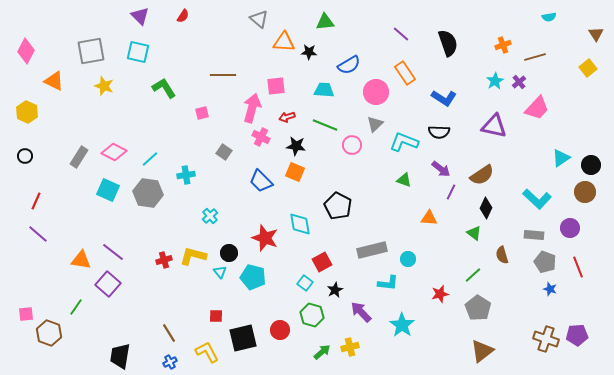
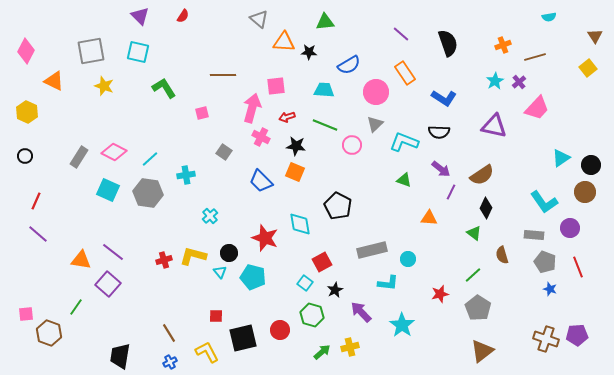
brown triangle at (596, 34): moved 1 px left, 2 px down
cyan L-shape at (537, 199): moved 7 px right, 3 px down; rotated 12 degrees clockwise
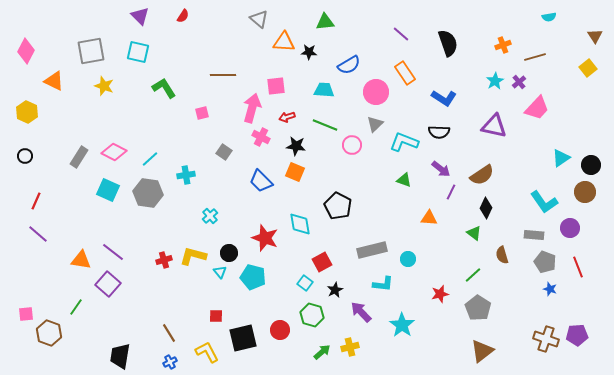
cyan L-shape at (388, 283): moved 5 px left, 1 px down
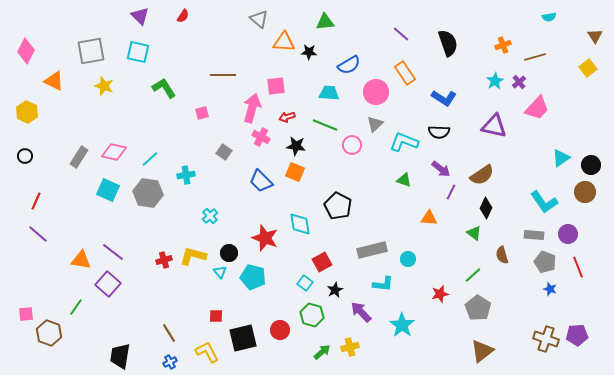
cyan trapezoid at (324, 90): moved 5 px right, 3 px down
pink diamond at (114, 152): rotated 15 degrees counterclockwise
purple circle at (570, 228): moved 2 px left, 6 px down
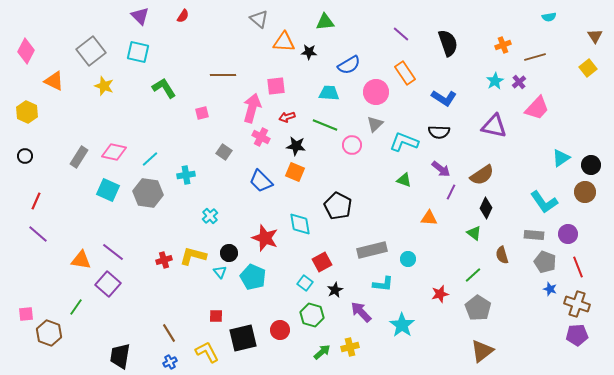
gray square at (91, 51): rotated 28 degrees counterclockwise
cyan pentagon at (253, 277): rotated 10 degrees clockwise
brown cross at (546, 339): moved 31 px right, 35 px up
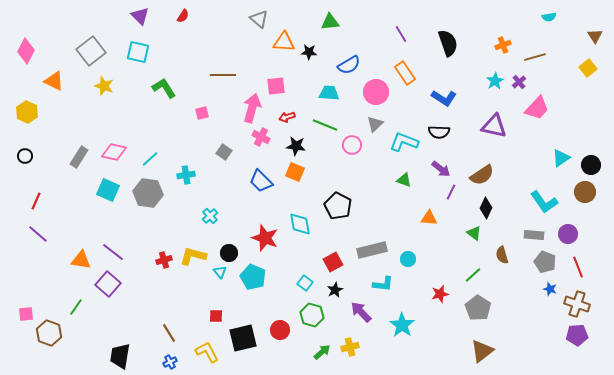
green triangle at (325, 22): moved 5 px right
purple line at (401, 34): rotated 18 degrees clockwise
red square at (322, 262): moved 11 px right
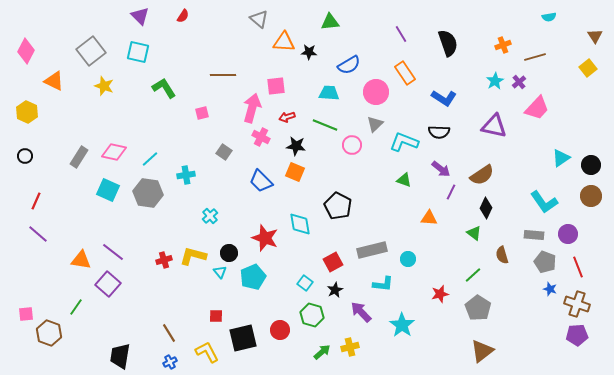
brown circle at (585, 192): moved 6 px right, 4 px down
cyan pentagon at (253, 277): rotated 25 degrees clockwise
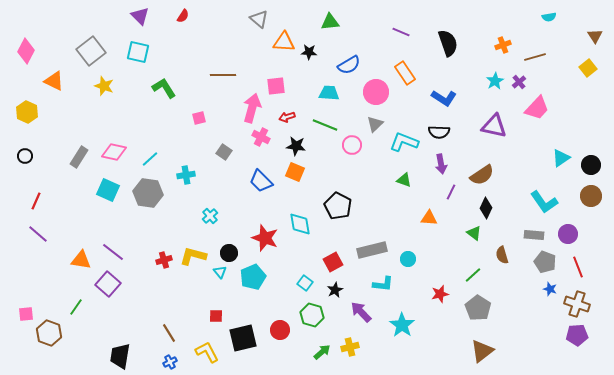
purple line at (401, 34): moved 2 px up; rotated 36 degrees counterclockwise
pink square at (202, 113): moved 3 px left, 5 px down
purple arrow at (441, 169): moved 5 px up; rotated 42 degrees clockwise
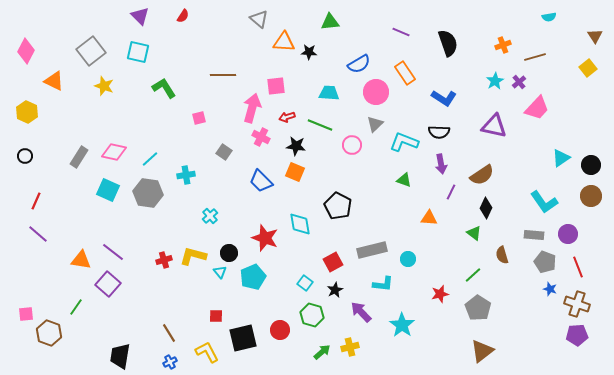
blue semicircle at (349, 65): moved 10 px right, 1 px up
green line at (325, 125): moved 5 px left
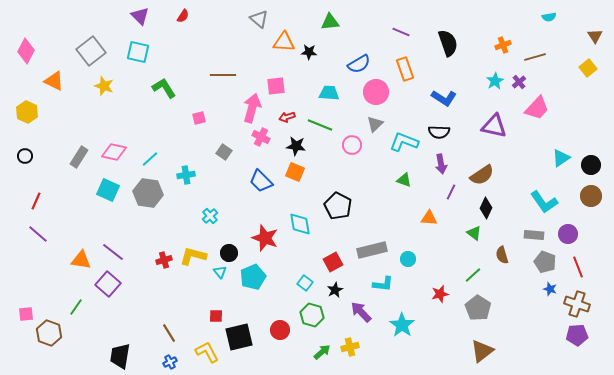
orange rectangle at (405, 73): moved 4 px up; rotated 15 degrees clockwise
black square at (243, 338): moved 4 px left, 1 px up
